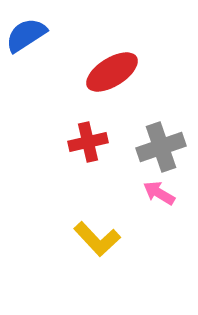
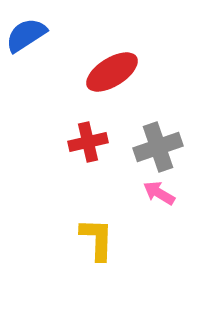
gray cross: moved 3 px left
yellow L-shape: rotated 135 degrees counterclockwise
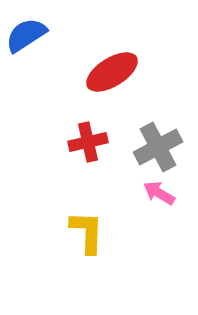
gray cross: rotated 9 degrees counterclockwise
yellow L-shape: moved 10 px left, 7 px up
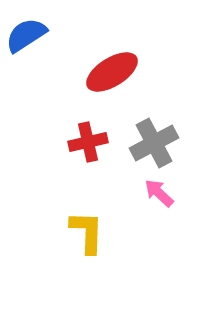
gray cross: moved 4 px left, 4 px up
pink arrow: rotated 12 degrees clockwise
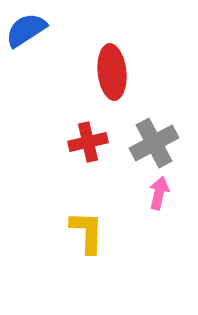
blue semicircle: moved 5 px up
red ellipse: rotated 64 degrees counterclockwise
pink arrow: rotated 60 degrees clockwise
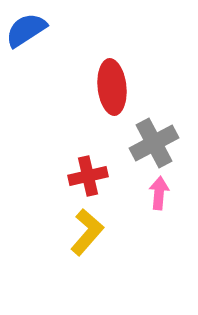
red ellipse: moved 15 px down
red cross: moved 34 px down
pink arrow: rotated 8 degrees counterclockwise
yellow L-shape: rotated 39 degrees clockwise
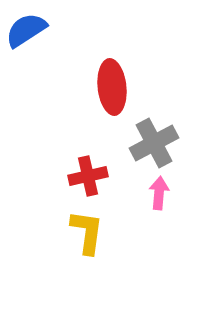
yellow L-shape: rotated 33 degrees counterclockwise
